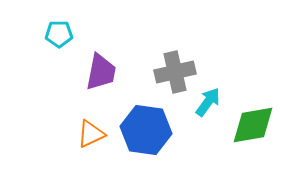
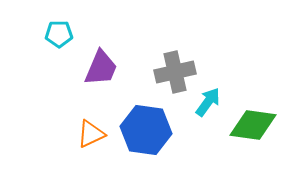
purple trapezoid: moved 4 px up; rotated 12 degrees clockwise
green diamond: rotated 18 degrees clockwise
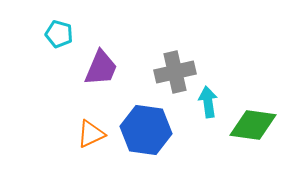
cyan pentagon: rotated 16 degrees clockwise
cyan arrow: rotated 44 degrees counterclockwise
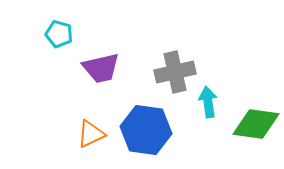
purple trapezoid: rotated 54 degrees clockwise
green diamond: moved 3 px right, 1 px up
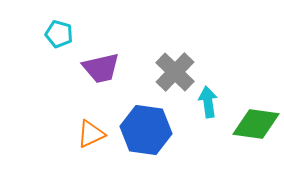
gray cross: rotated 33 degrees counterclockwise
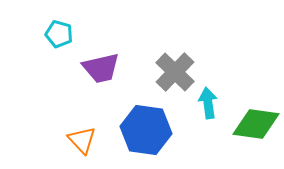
cyan arrow: moved 1 px down
orange triangle: moved 9 px left, 6 px down; rotated 48 degrees counterclockwise
